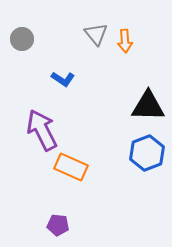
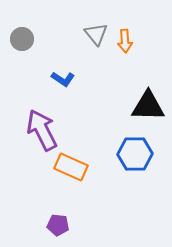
blue hexagon: moved 12 px left, 1 px down; rotated 20 degrees clockwise
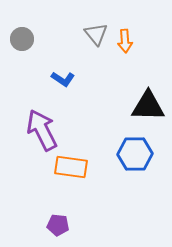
orange rectangle: rotated 16 degrees counterclockwise
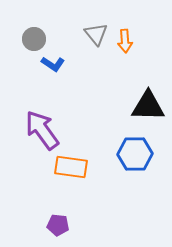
gray circle: moved 12 px right
blue L-shape: moved 10 px left, 15 px up
purple arrow: rotated 9 degrees counterclockwise
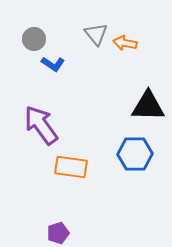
orange arrow: moved 2 px down; rotated 105 degrees clockwise
purple arrow: moved 1 px left, 5 px up
purple pentagon: moved 8 px down; rotated 25 degrees counterclockwise
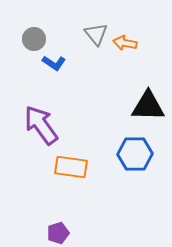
blue L-shape: moved 1 px right, 1 px up
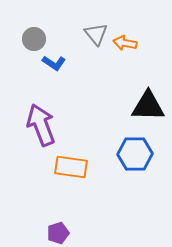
purple arrow: rotated 15 degrees clockwise
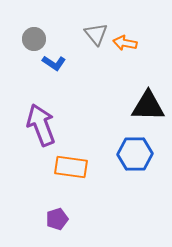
purple pentagon: moved 1 px left, 14 px up
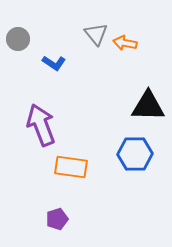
gray circle: moved 16 px left
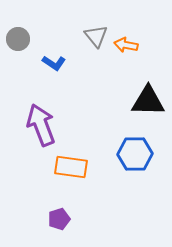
gray triangle: moved 2 px down
orange arrow: moved 1 px right, 2 px down
black triangle: moved 5 px up
purple pentagon: moved 2 px right
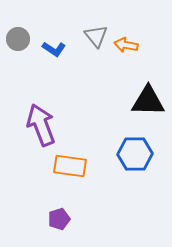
blue L-shape: moved 14 px up
orange rectangle: moved 1 px left, 1 px up
